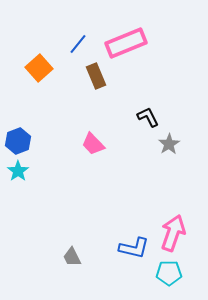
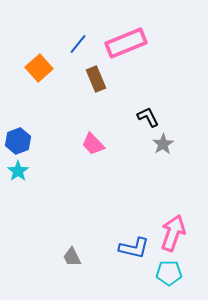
brown rectangle: moved 3 px down
gray star: moved 6 px left
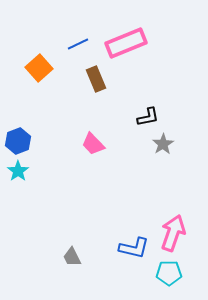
blue line: rotated 25 degrees clockwise
black L-shape: rotated 105 degrees clockwise
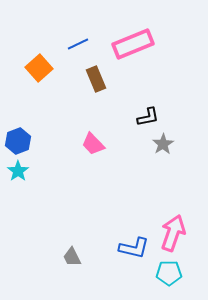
pink rectangle: moved 7 px right, 1 px down
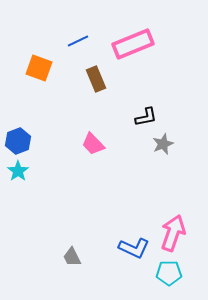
blue line: moved 3 px up
orange square: rotated 28 degrees counterclockwise
black L-shape: moved 2 px left
gray star: rotated 10 degrees clockwise
blue L-shape: rotated 12 degrees clockwise
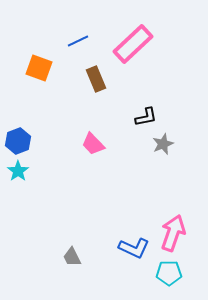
pink rectangle: rotated 21 degrees counterclockwise
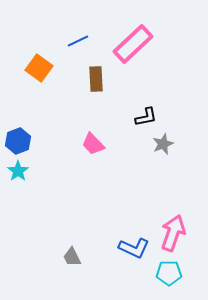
orange square: rotated 16 degrees clockwise
brown rectangle: rotated 20 degrees clockwise
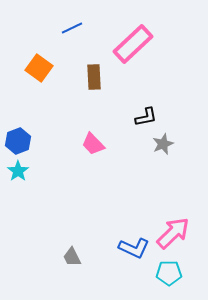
blue line: moved 6 px left, 13 px up
brown rectangle: moved 2 px left, 2 px up
pink arrow: rotated 27 degrees clockwise
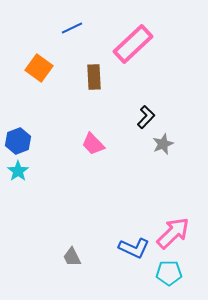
black L-shape: rotated 35 degrees counterclockwise
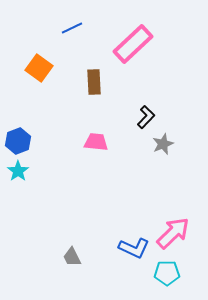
brown rectangle: moved 5 px down
pink trapezoid: moved 3 px right, 2 px up; rotated 140 degrees clockwise
cyan pentagon: moved 2 px left
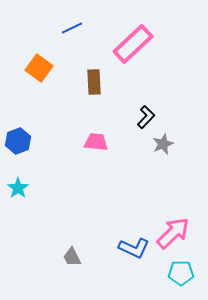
cyan star: moved 17 px down
cyan pentagon: moved 14 px right
